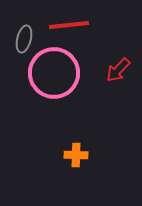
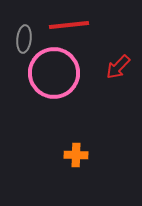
gray ellipse: rotated 8 degrees counterclockwise
red arrow: moved 3 px up
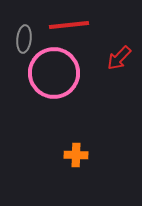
red arrow: moved 1 px right, 9 px up
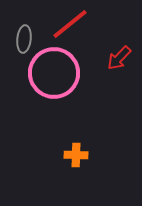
red line: moved 1 px right, 1 px up; rotated 33 degrees counterclockwise
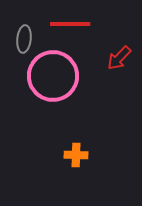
red line: rotated 39 degrees clockwise
pink circle: moved 1 px left, 3 px down
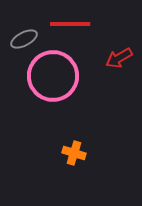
gray ellipse: rotated 56 degrees clockwise
red arrow: rotated 16 degrees clockwise
orange cross: moved 2 px left, 2 px up; rotated 15 degrees clockwise
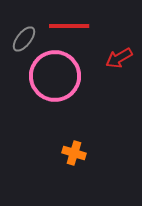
red line: moved 1 px left, 2 px down
gray ellipse: rotated 24 degrees counterclockwise
pink circle: moved 2 px right
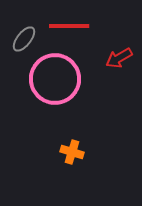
pink circle: moved 3 px down
orange cross: moved 2 px left, 1 px up
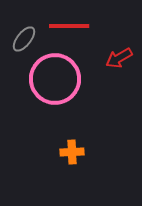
orange cross: rotated 20 degrees counterclockwise
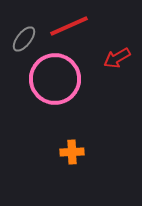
red line: rotated 24 degrees counterclockwise
red arrow: moved 2 px left
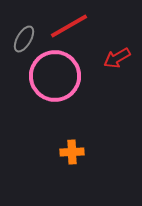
red line: rotated 6 degrees counterclockwise
gray ellipse: rotated 8 degrees counterclockwise
pink circle: moved 3 px up
